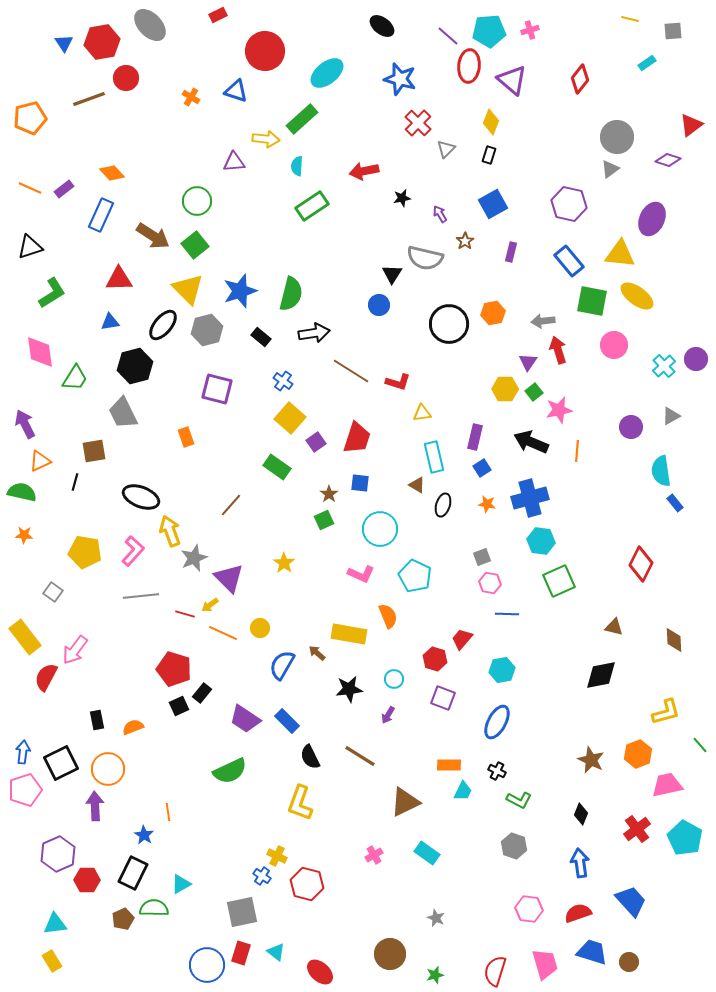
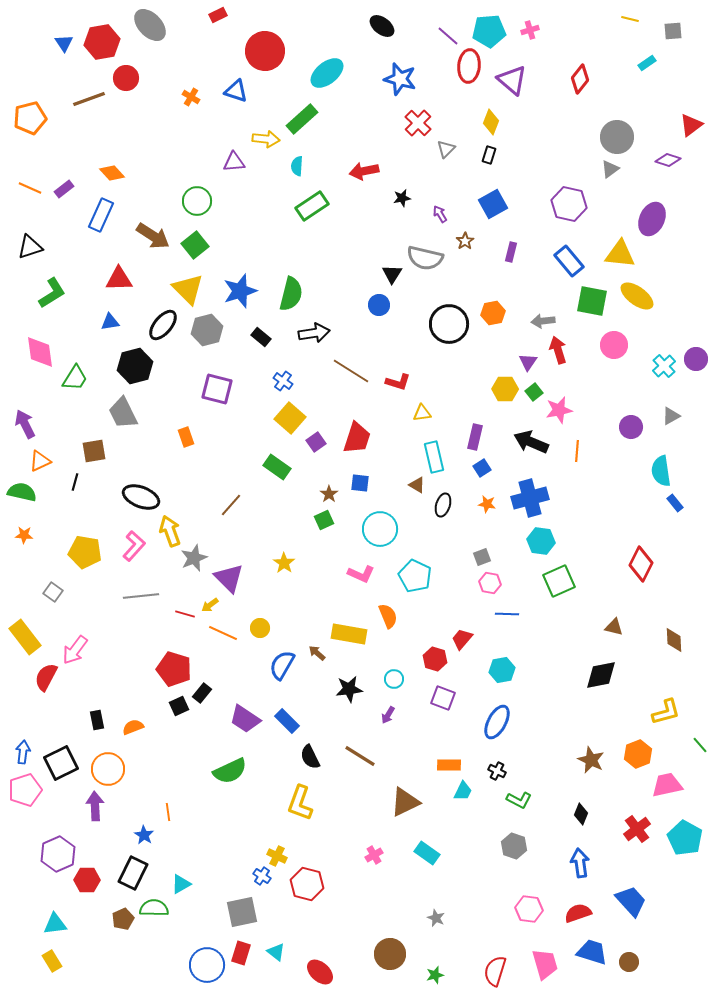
pink L-shape at (133, 551): moved 1 px right, 5 px up
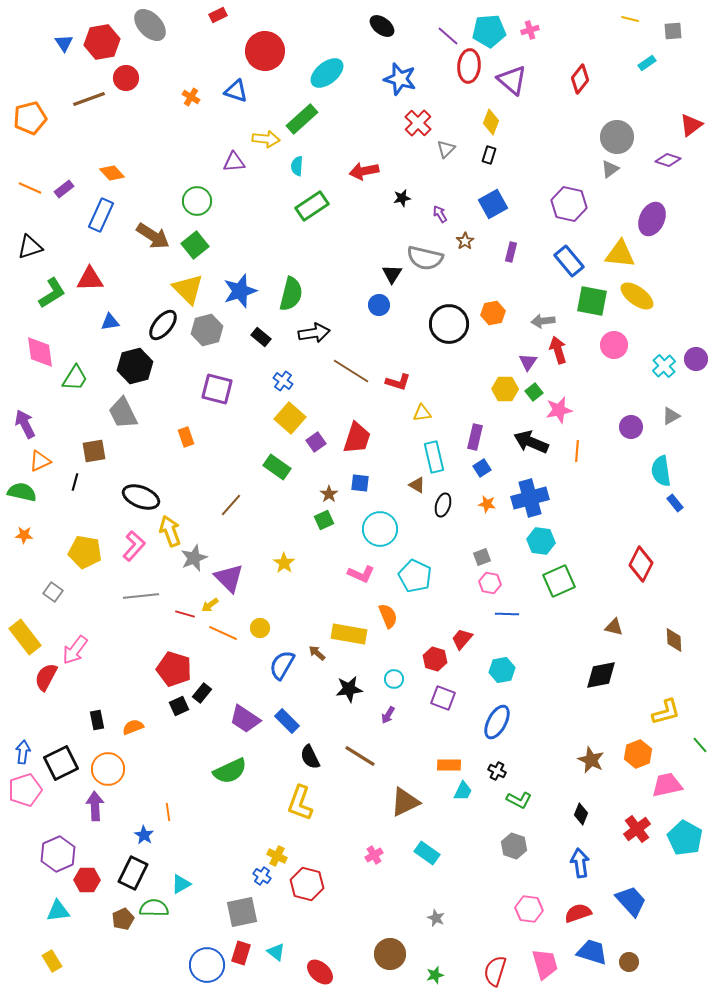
red triangle at (119, 279): moved 29 px left
cyan triangle at (55, 924): moved 3 px right, 13 px up
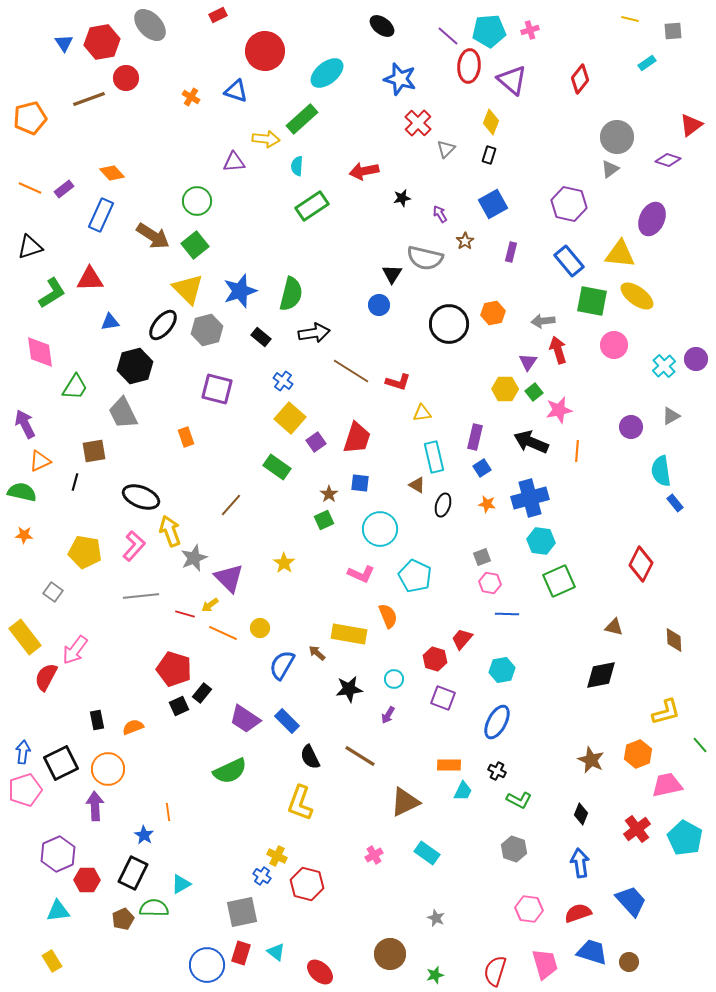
green trapezoid at (75, 378): moved 9 px down
gray hexagon at (514, 846): moved 3 px down
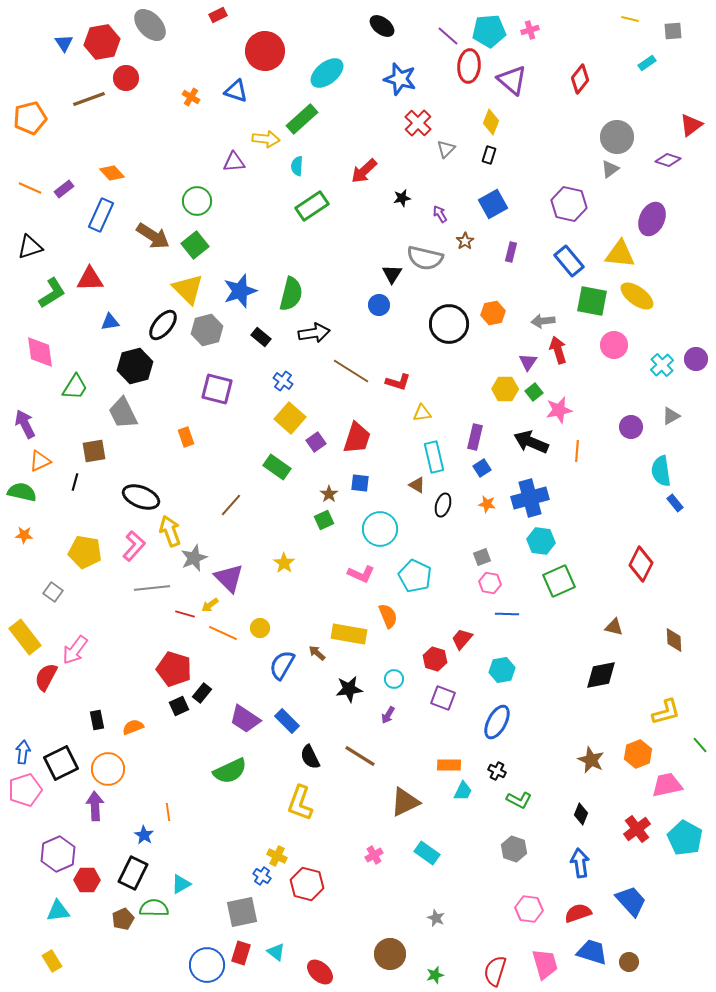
red arrow at (364, 171): rotated 32 degrees counterclockwise
cyan cross at (664, 366): moved 2 px left, 1 px up
gray line at (141, 596): moved 11 px right, 8 px up
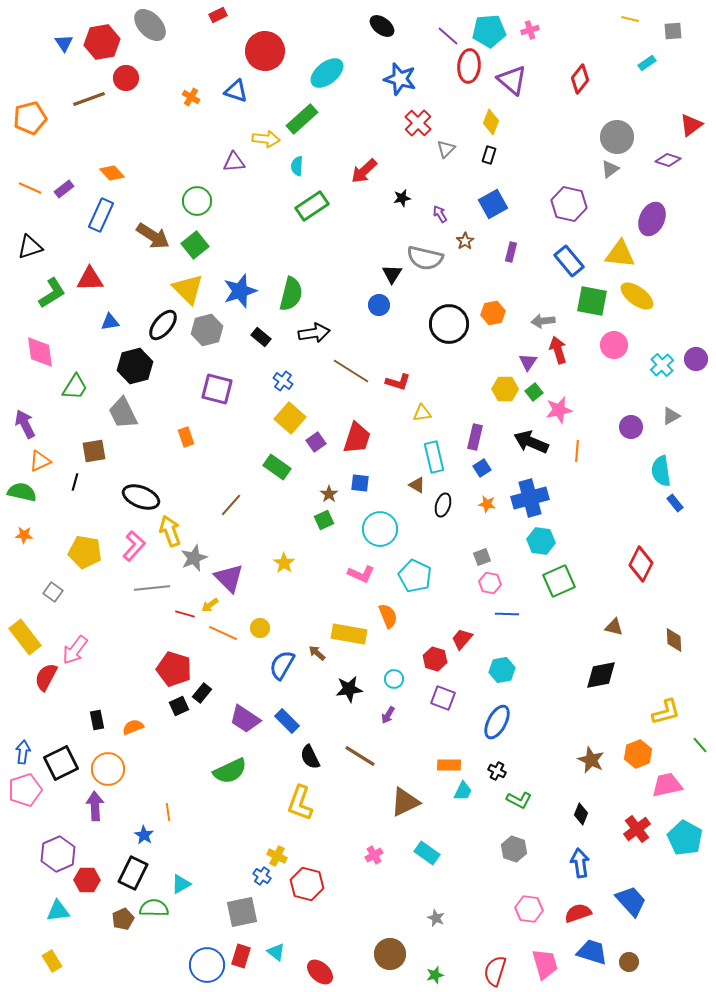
red rectangle at (241, 953): moved 3 px down
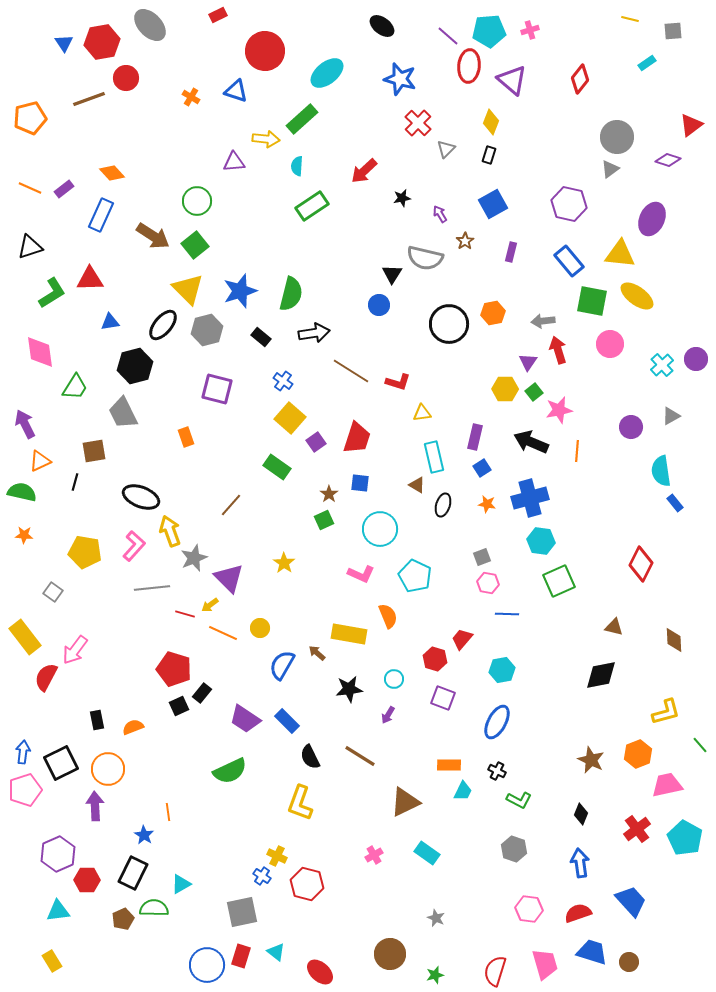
pink circle at (614, 345): moved 4 px left, 1 px up
pink hexagon at (490, 583): moved 2 px left
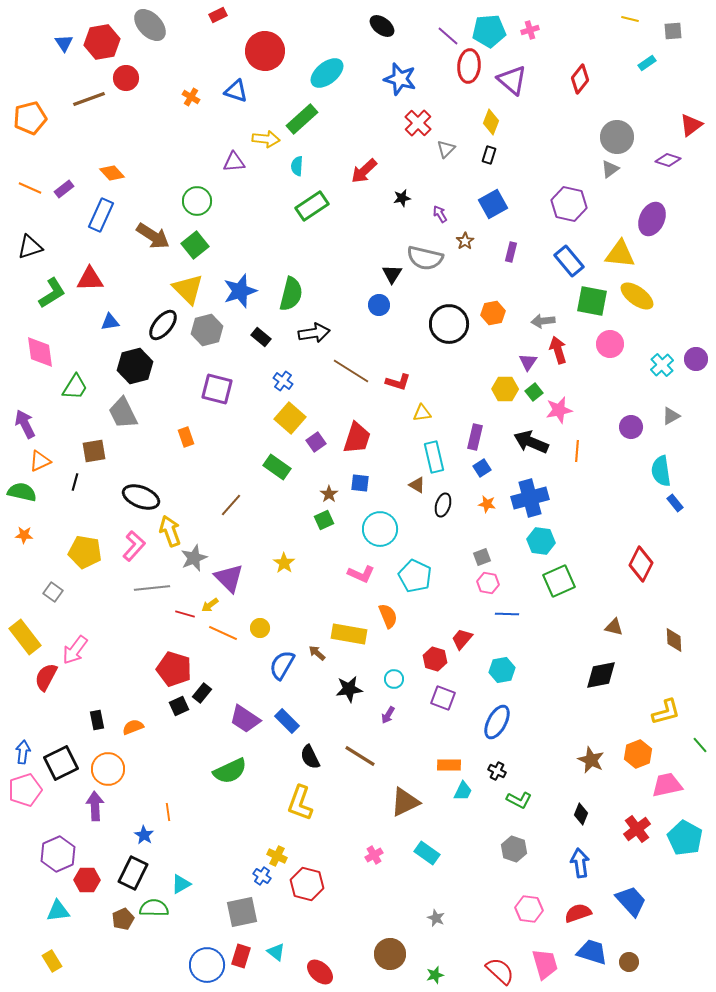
red semicircle at (495, 971): moved 5 px right; rotated 116 degrees clockwise
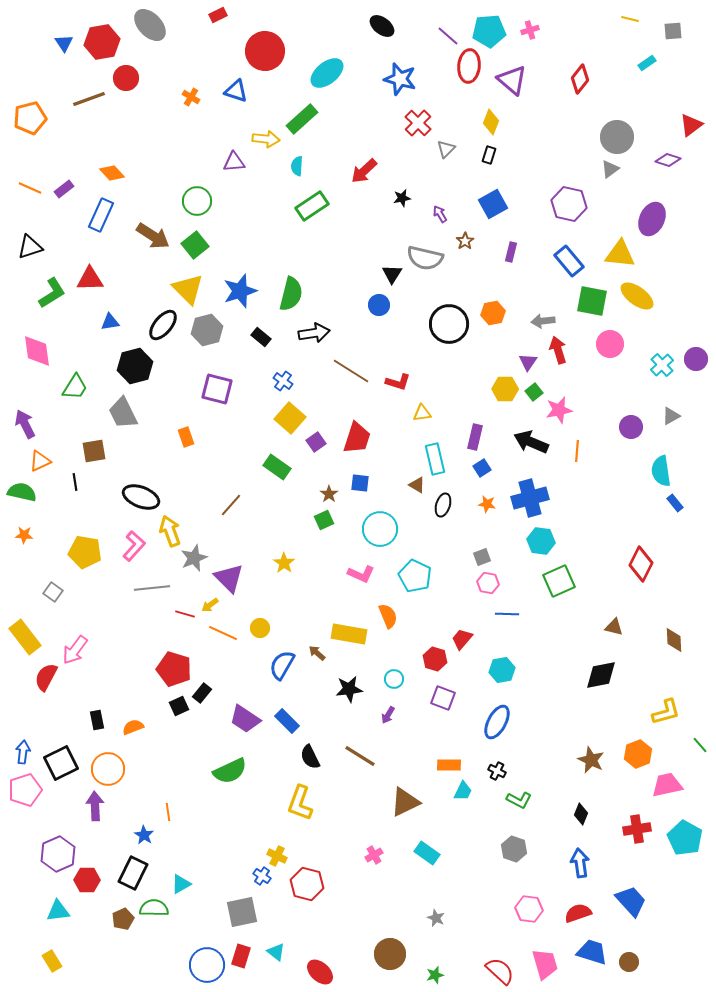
pink diamond at (40, 352): moved 3 px left, 1 px up
cyan rectangle at (434, 457): moved 1 px right, 2 px down
black line at (75, 482): rotated 24 degrees counterclockwise
red cross at (637, 829): rotated 28 degrees clockwise
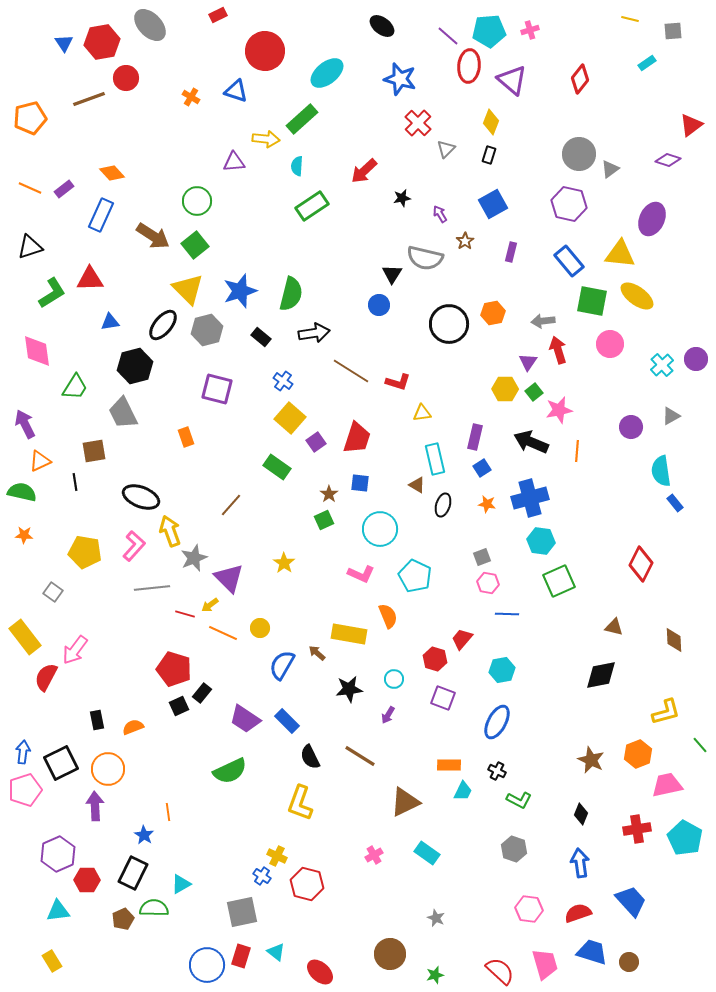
gray circle at (617, 137): moved 38 px left, 17 px down
